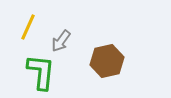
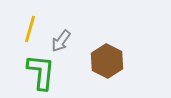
yellow line: moved 2 px right, 2 px down; rotated 8 degrees counterclockwise
brown hexagon: rotated 20 degrees counterclockwise
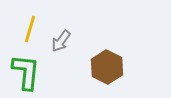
brown hexagon: moved 6 px down
green L-shape: moved 15 px left
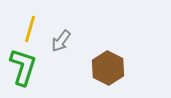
brown hexagon: moved 1 px right, 1 px down
green L-shape: moved 3 px left, 5 px up; rotated 12 degrees clockwise
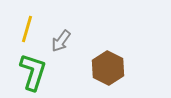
yellow line: moved 3 px left
green L-shape: moved 10 px right, 5 px down
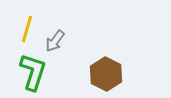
gray arrow: moved 6 px left
brown hexagon: moved 2 px left, 6 px down
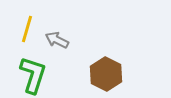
gray arrow: moved 2 px right, 1 px up; rotated 80 degrees clockwise
green L-shape: moved 3 px down
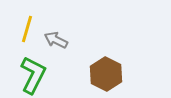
gray arrow: moved 1 px left
green L-shape: rotated 9 degrees clockwise
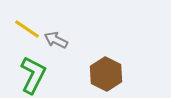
yellow line: rotated 72 degrees counterclockwise
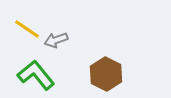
gray arrow: rotated 45 degrees counterclockwise
green L-shape: moved 3 px right; rotated 66 degrees counterclockwise
